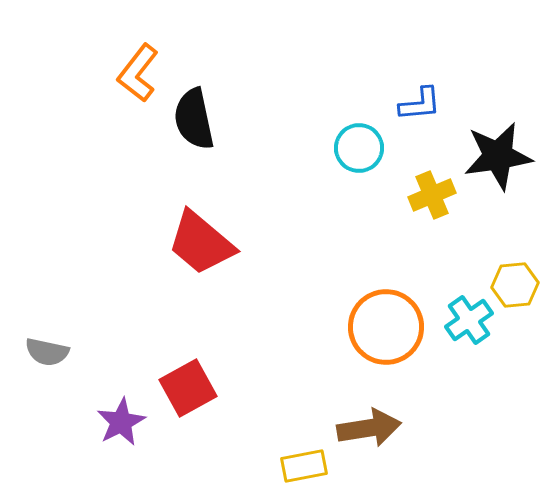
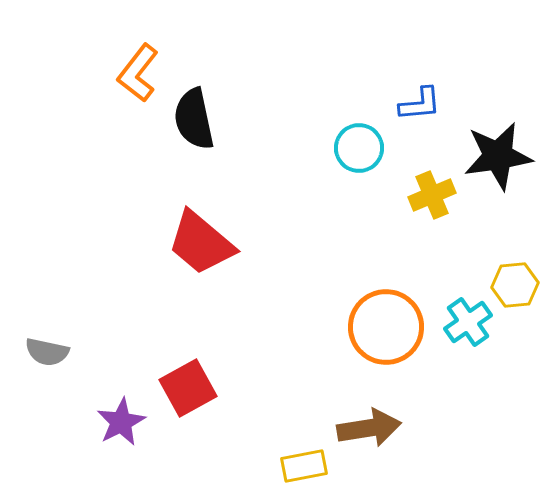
cyan cross: moved 1 px left, 2 px down
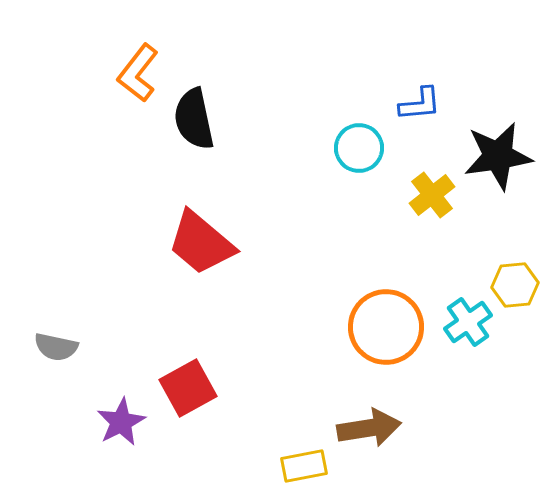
yellow cross: rotated 15 degrees counterclockwise
gray semicircle: moved 9 px right, 5 px up
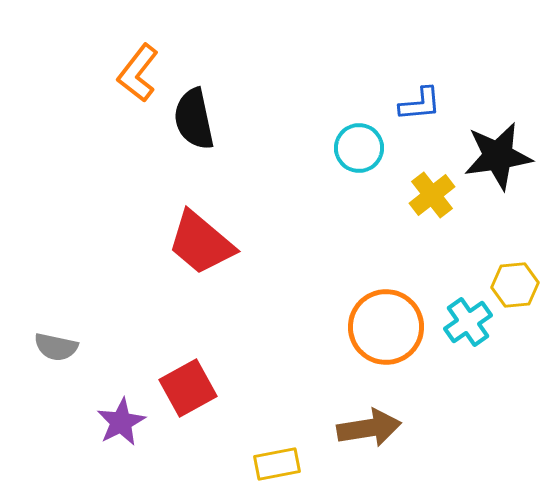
yellow rectangle: moved 27 px left, 2 px up
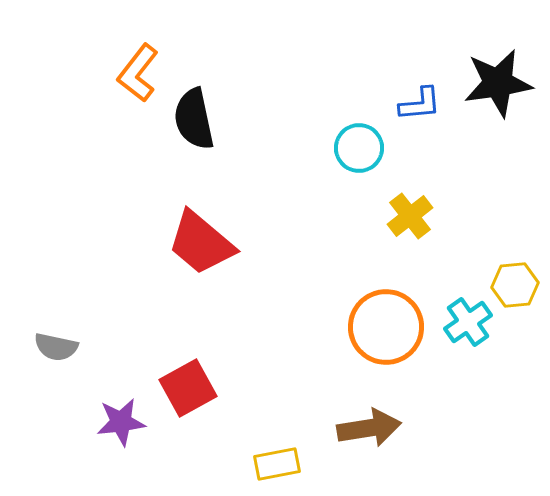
black star: moved 73 px up
yellow cross: moved 22 px left, 21 px down
purple star: rotated 21 degrees clockwise
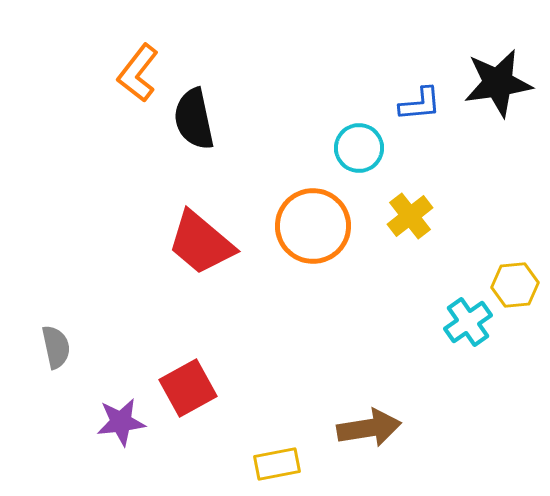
orange circle: moved 73 px left, 101 px up
gray semicircle: rotated 114 degrees counterclockwise
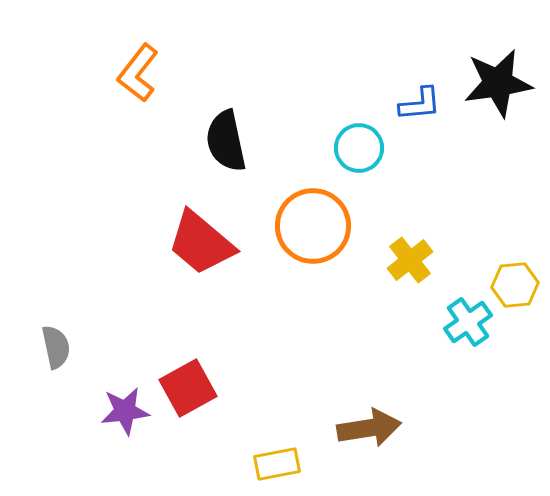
black semicircle: moved 32 px right, 22 px down
yellow cross: moved 44 px down
purple star: moved 4 px right, 11 px up
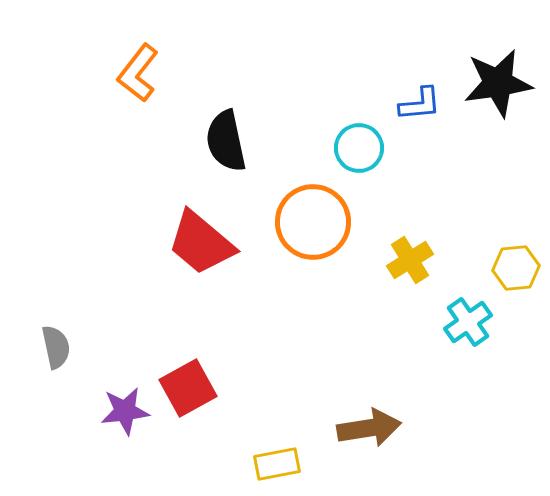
orange circle: moved 4 px up
yellow cross: rotated 6 degrees clockwise
yellow hexagon: moved 1 px right, 17 px up
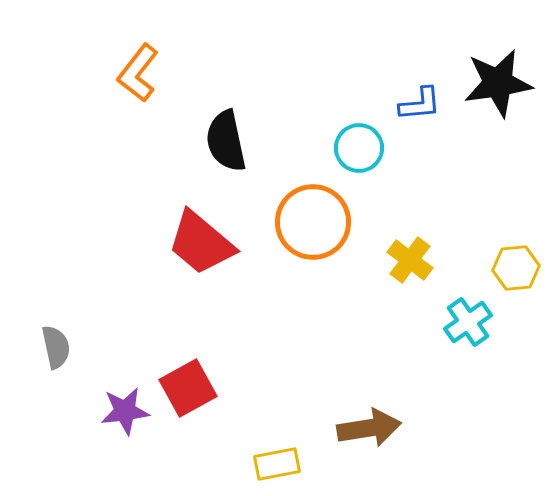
yellow cross: rotated 21 degrees counterclockwise
